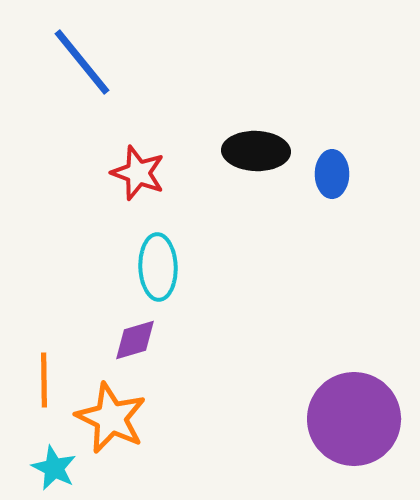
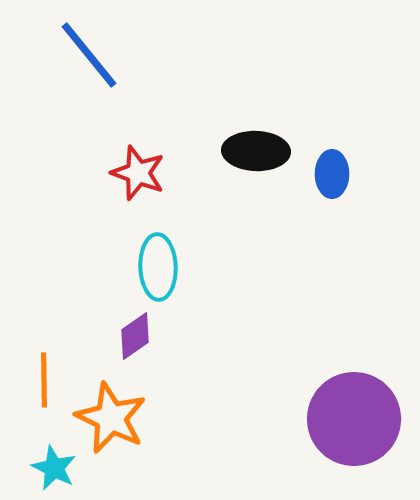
blue line: moved 7 px right, 7 px up
purple diamond: moved 4 px up; rotated 18 degrees counterclockwise
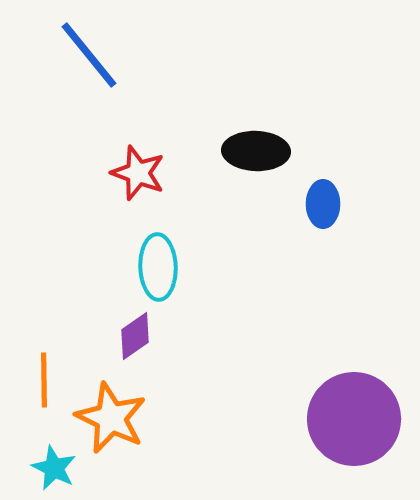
blue ellipse: moved 9 px left, 30 px down
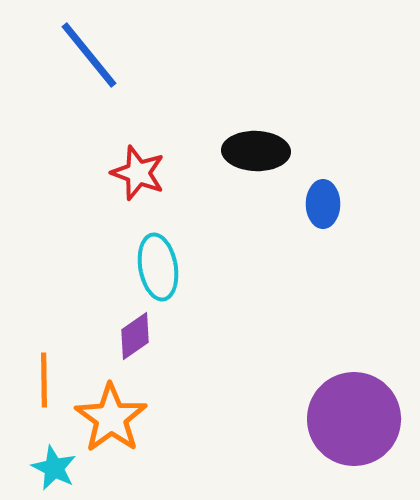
cyan ellipse: rotated 8 degrees counterclockwise
orange star: rotated 10 degrees clockwise
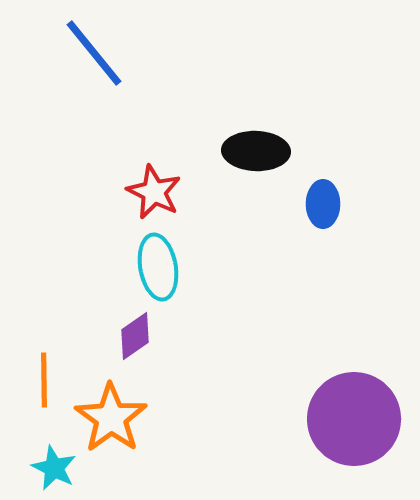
blue line: moved 5 px right, 2 px up
red star: moved 16 px right, 19 px down; rotated 6 degrees clockwise
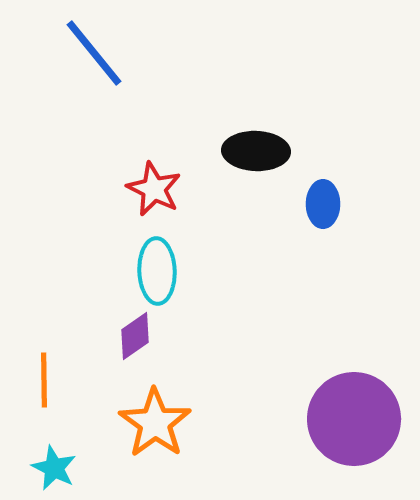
red star: moved 3 px up
cyan ellipse: moved 1 px left, 4 px down; rotated 8 degrees clockwise
orange star: moved 44 px right, 5 px down
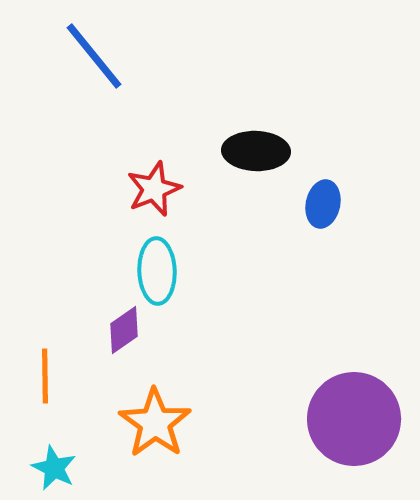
blue line: moved 3 px down
red star: rotated 24 degrees clockwise
blue ellipse: rotated 12 degrees clockwise
purple diamond: moved 11 px left, 6 px up
orange line: moved 1 px right, 4 px up
